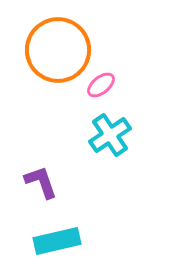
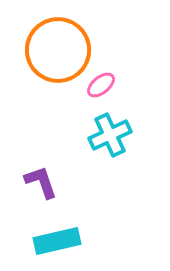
cyan cross: rotated 9 degrees clockwise
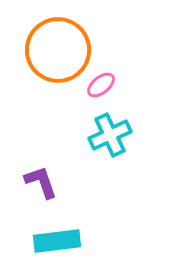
cyan rectangle: rotated 6 degrees clockwise
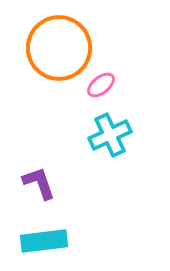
orange circle: moved 1 px right, 2 px up
purple L-shape: moved 2 px left, 1 px down
cyan rectangle: moved 13 px left
